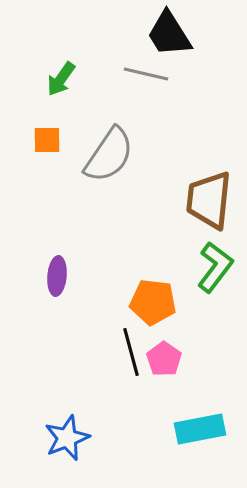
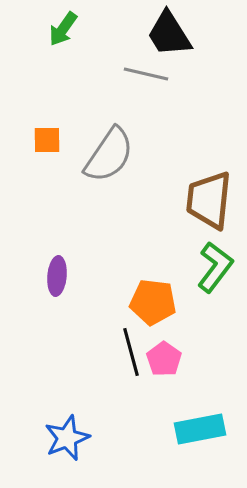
green arrow: moved 2 px right, 50 px up
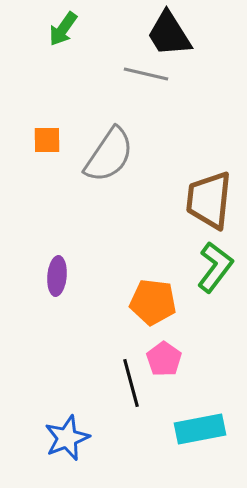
black line: moved 31 px down
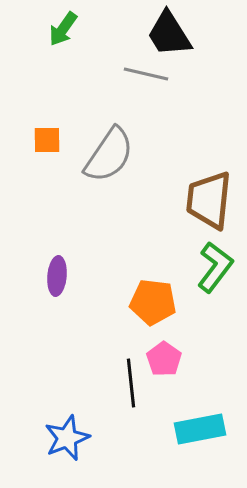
black line: rotated 9 degrees clockwise
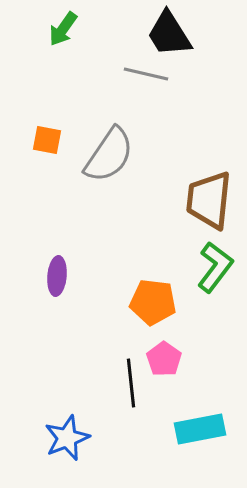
orange square: rotated 12 degrees clockwise
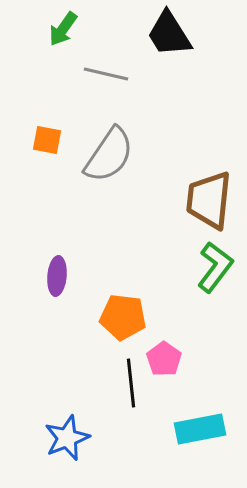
gray line: moved 40 px left
orange pentagon: moved 30 px left, 15 px down
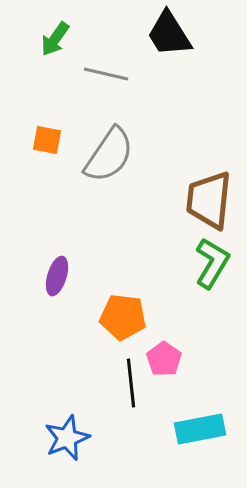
green arrow: moved 8 px left, 10 px down
green L-shape: moved 3 px left, 4 px up; rotated 6 degrees counterclockwise
purple ellipse: rotated 12 degrees clockwise
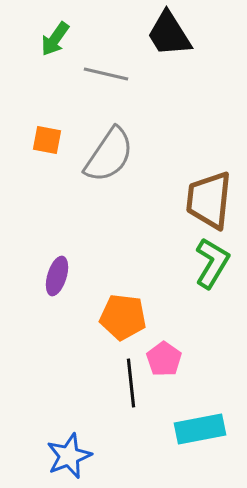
blue star: moved 2 px right, 18 px down
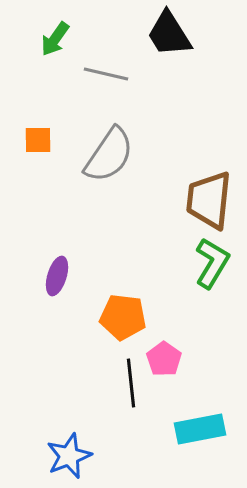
orange square: moved 9 px left; rotated 12 degrees counterclockwise
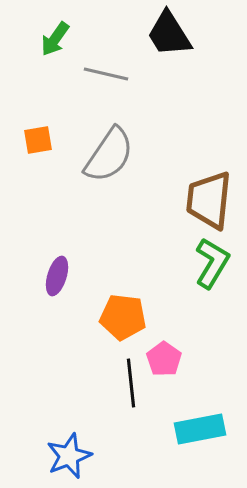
orange square: rotated 8 degrees counterclockwise
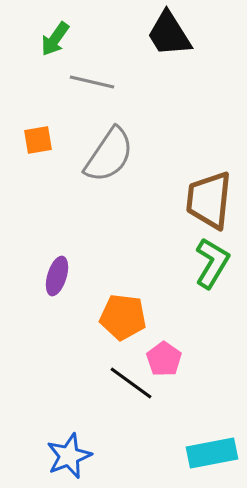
gray line: moved 14 px left, 8 px down
black line: rotated 48 degrees counterclockwise
cyan rectangle: moved 12 px right, 24 px down
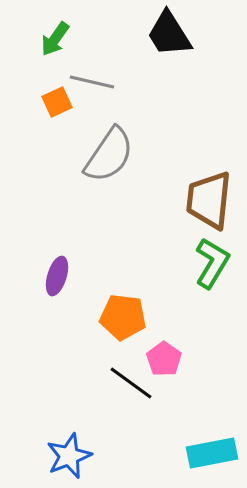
orange square: moved 19 px right, 38 px up; rotated 16 degrees counterclockwise
